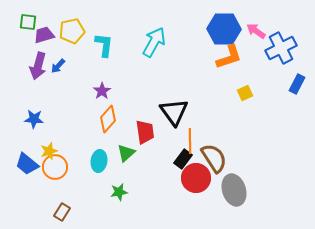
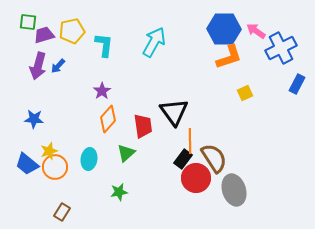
red trapezoid: moved 2 px left, 6 px up
cyan ellipse: moved 10 px left, 2 px up
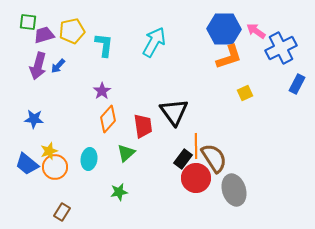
orange line: moved 6 px right, 5 px down
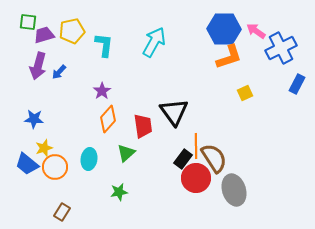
blue arrow: moved 1 px right, 6 px down
yellow star: moved 5 px left, 3 px up
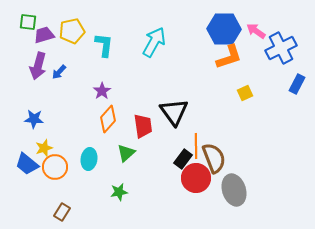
brown semicircle: rotated 12 degrees clockwise
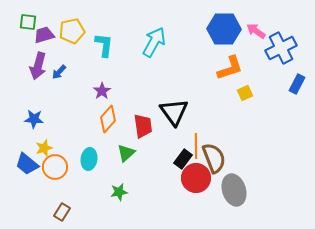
orange L-shape: moved 1 px right, 11 px down
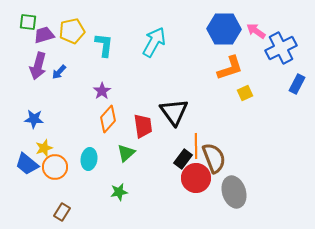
gray ellipse: moved 2 px down
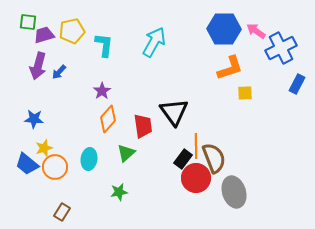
yellow square: rotated 21 degrees clockwise
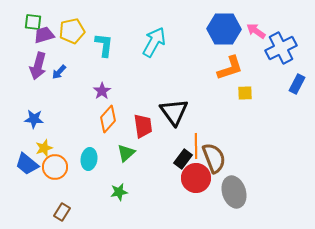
green square: moved 5 px right
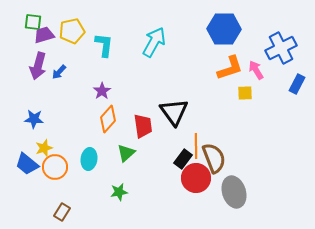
pink arrow: moved 39 px down; rotated 24 degrees clockwise
